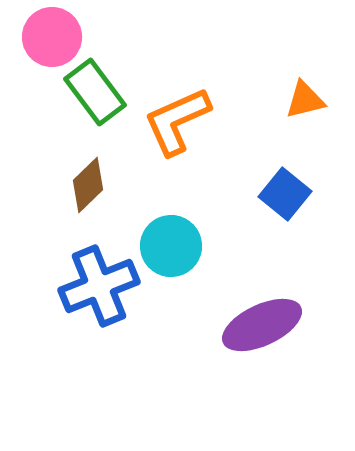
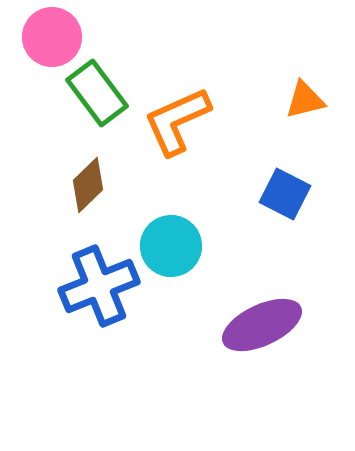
green rectangle: moved 2 px right, 1 px down
blue square: rotated 12 degrees counterclockwise
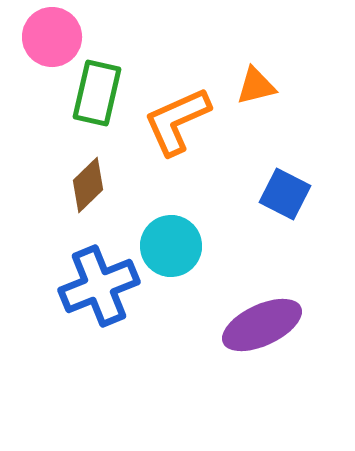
green rectangle: rotated 50 degrees clockwise
orange triangle: moved 49 px left, 14 px up
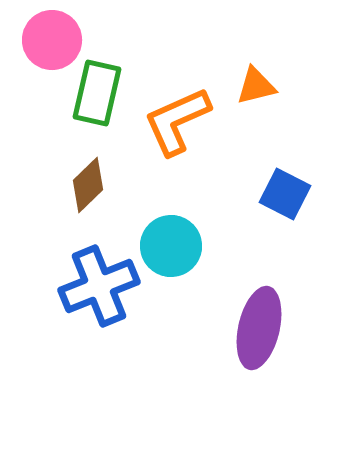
pink circle: moved 3 px down
purple ellipse: moved 3 px left, 3 px down; rotated 52 degrees counterclockwise
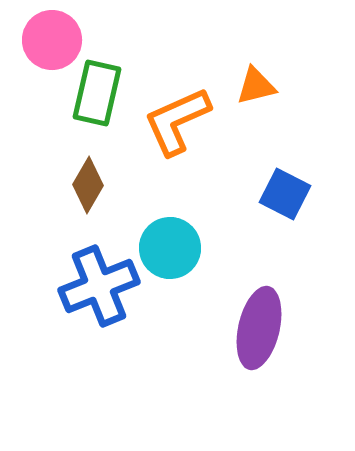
brown diamond: rotated 16 degrees counterclockwise
cyan circle: moved 1 px left, 2 px down
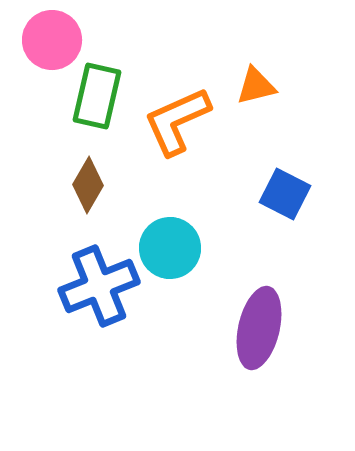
green rectangle: moved 3 px down
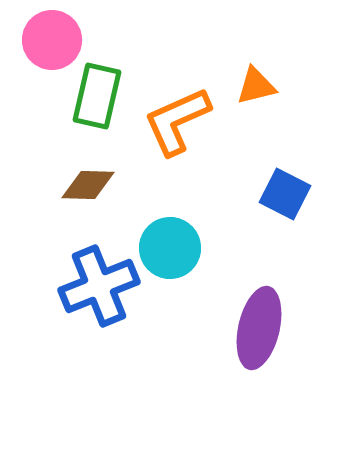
brown diamond: rotated 62 degrees clockwise
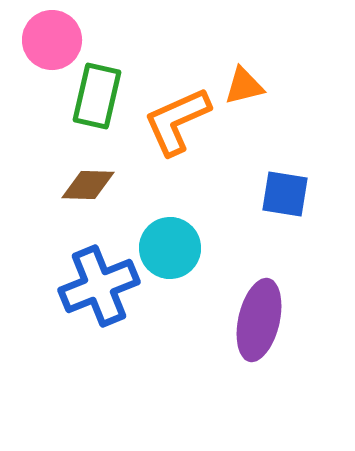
orange triangle: moved 12 px left
blue square: rotated 18 degrees counterclockwise
purple ellipse: moved 8 px up
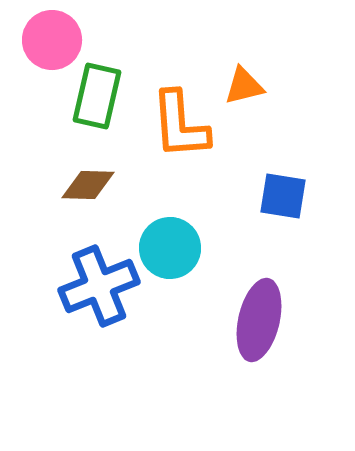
orange L-shape: moved 3 px right, 4 px down; rotated 70 degrees counterclockwise
blue square: moved 2 px left, 2 px down
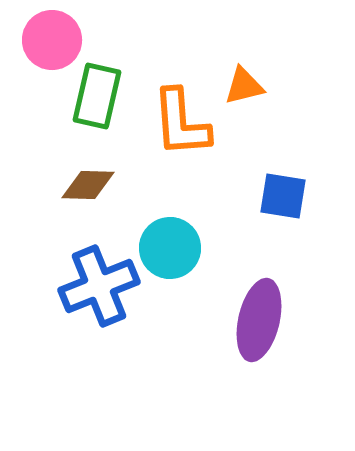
orange L-shape: moved 1 px right, 2 px up
